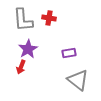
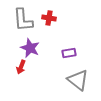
purple star: moved 2 px right, 1 px up; rotated 18 degrees counterclockwise
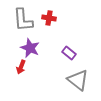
purple rectangle: rotated 48 degrees clockwise
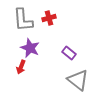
red cross: rotated 24 degrees counterclockwise
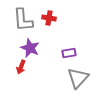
red cross: rotated 24 degrees clockwise
purple rectangle: rotated 48 degrees counterclockwise
gray triangle: moved 2 px up; rotated 35 degrees clockwise
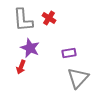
red cross: rotated 24 degrees clockwise
